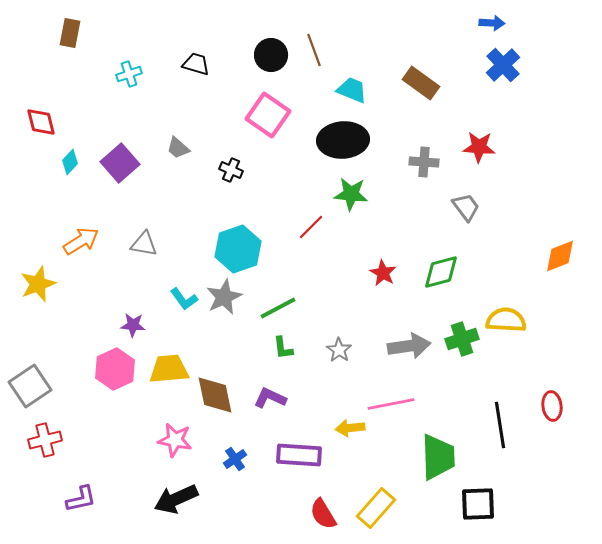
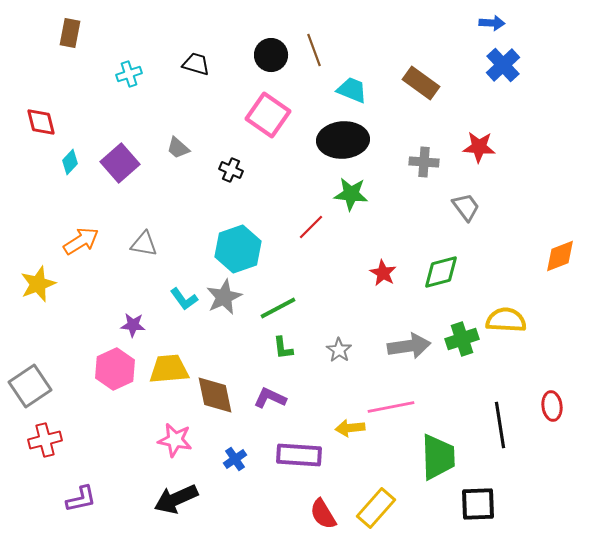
pink line at (391, 404): moved 3 px down
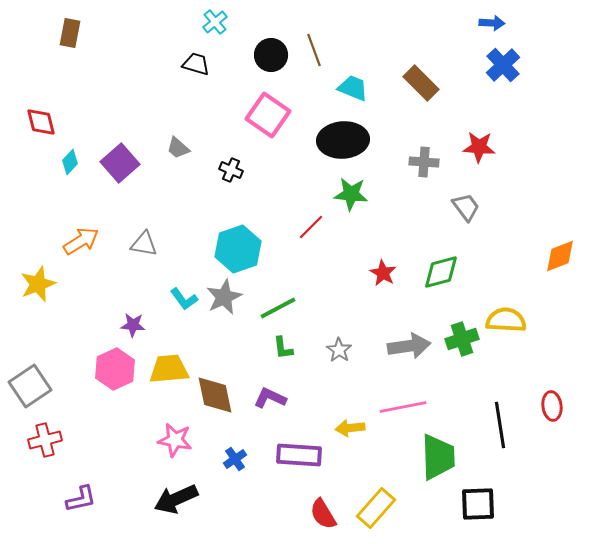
cyan cross at (129, 74): moved 86 px right, 52 px up; rotated 20 degrees counterclockwise
brown rectangle at (421, 83): rotated 9 degrees clockwise
cyan trapezoid at (352, 90): moved 1 px right, 2 px up
pink line at (391, 407): moved 12 px right
